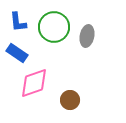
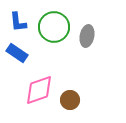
pink diamond: moved 5 px right, 7 px down
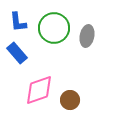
green circle: moved 1 px down
blue rectangle: rotated 15 degrees clockwise
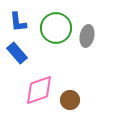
green circle: moved 2 px right
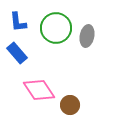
pink diamond: rotated 76 degrees clockwise
brown circle: moved 5 px down
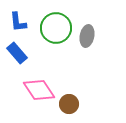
brown circle: moved 1 px left, 1 px up
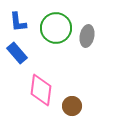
pink diamond: moved 2 px right; rotated 40 degrees clockwise
brown circle: moved 3 px right, 2 px down
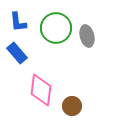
gray ellipse: rotated 25 degrees counterclockwise
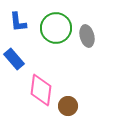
blue rectangle: moved 3 px left, 6 px down
brown circle: moved 4 px left
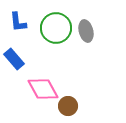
gray ellipse: moved 1 px left, 5 px up
pink diamond: moved 2 px right, 1 px up; rotated 36 degrees counterclockwise
